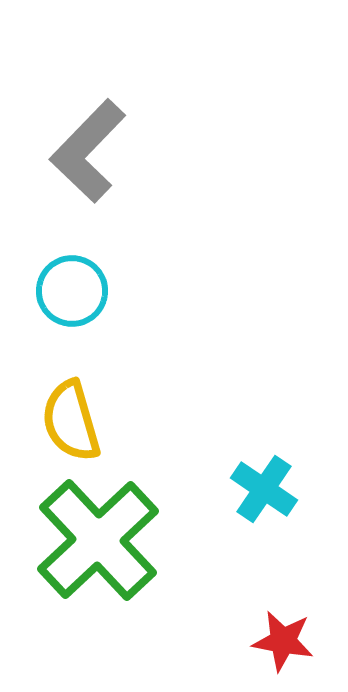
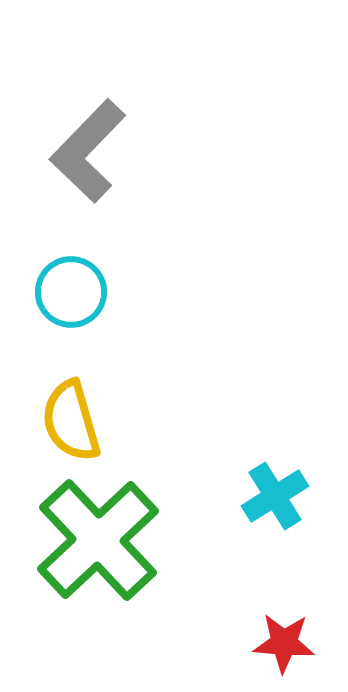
cyan circle: moved 1 px left, 1 px down
cyan cross: moved 11 px right, 7 px down; rotated 24 degrees clockwise
red star: moved 1 px right, 2 px down; rotated 6 degrees counterclockwise
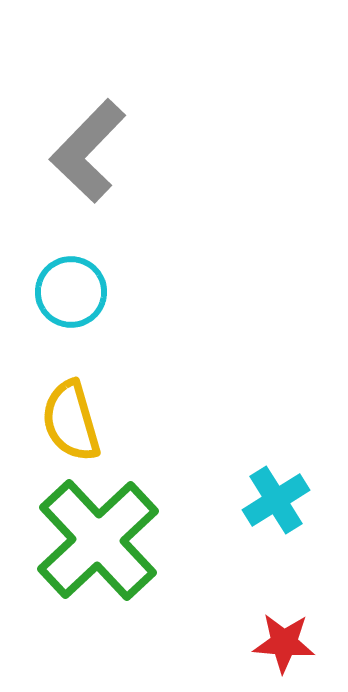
cyan cross: moved 1 px right, 4 px down
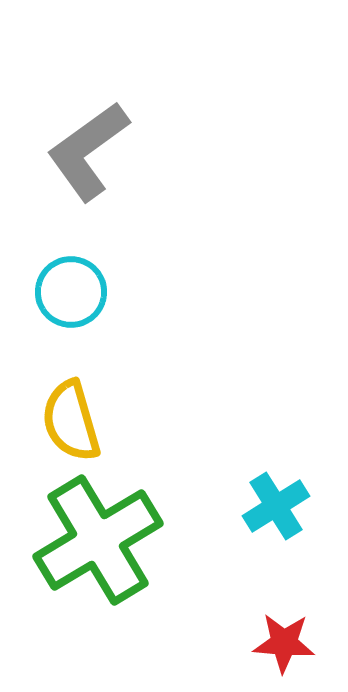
gray L-shape: rotated 10 degrees clockwise
cyan cross: moved 6 px down
green cross: rotated 12 degrees clockwise
